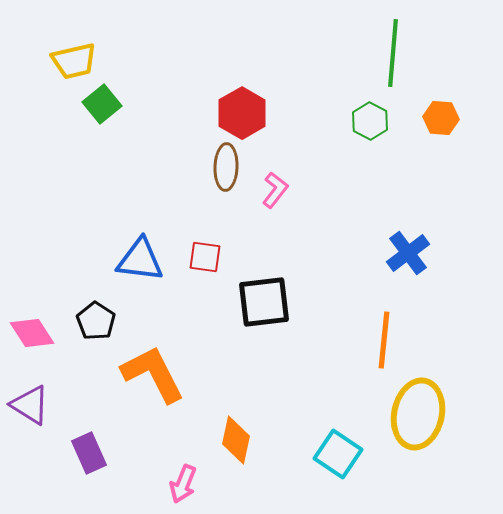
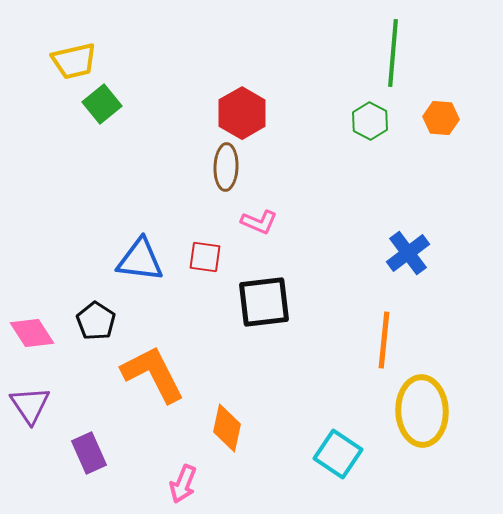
pink L-shape: moved 16 px left, 32 px down; rotated 75 degrees clockwise
purple triangle: rotated 24 degrees clockwise
yellow ellipse: moved 4 px right, 3 px up; rotated 14 degrees counterclockwise
orange diamond: moved 9 px left, 12 px up
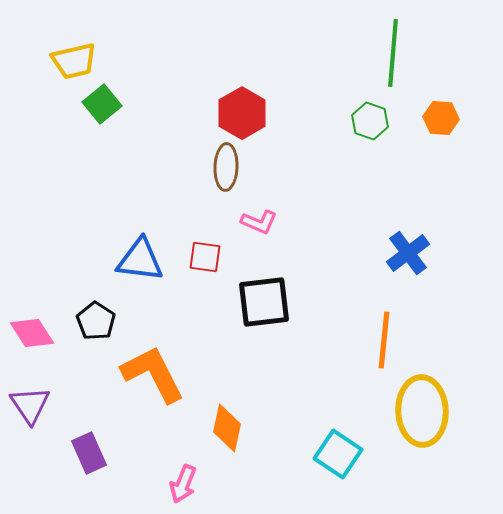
green hexagon: rotated 9 degrees counterclockwise
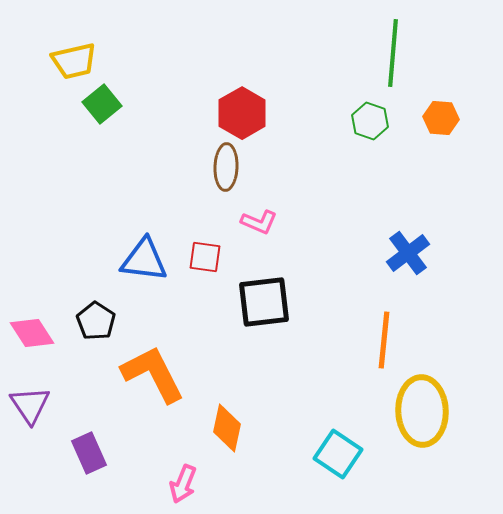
blue triangle: moved 4 px right
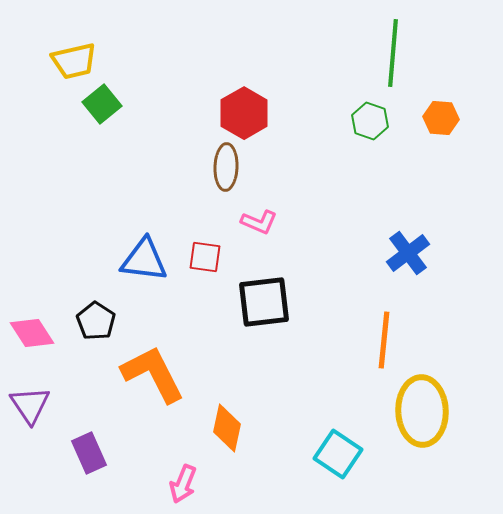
red hexagon: moved 2 px right
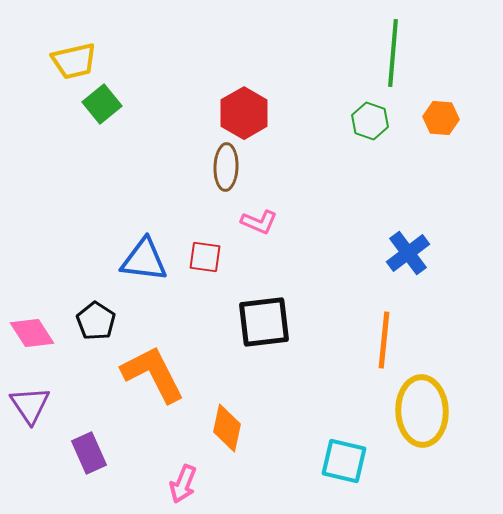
black square: moved 20 px down
cyan square: moved 6 px right, 7 px down; rotated 21 degrees counterclockwise
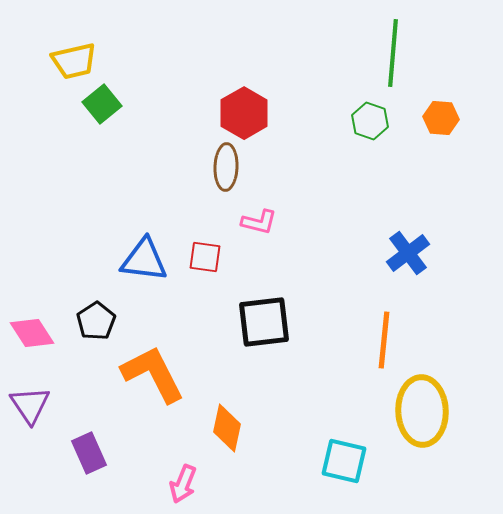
pink L-shape: rotated 9 degrees counterclockwise
black pentagon: rotated 6 degrees clockwise
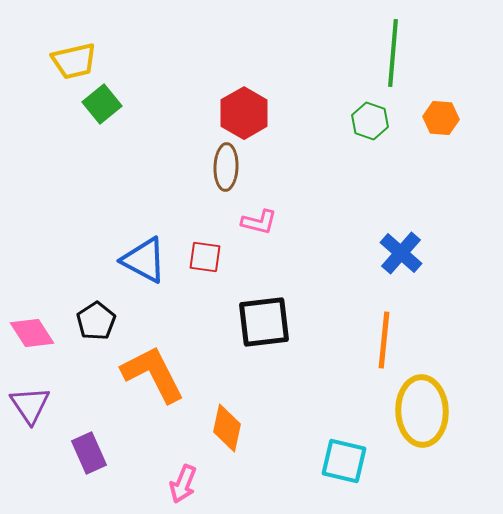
blue cross: moved 7 px left; rotated 12 degrees counterclockwise
blue triangle: rotated 21 degrees clockwise
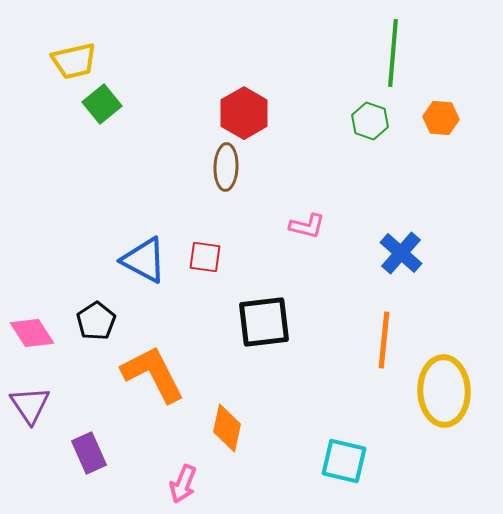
pink L-shape: moved 48 px right, 4 px down
yellow ellipse: moved 22 px right, 20 px up
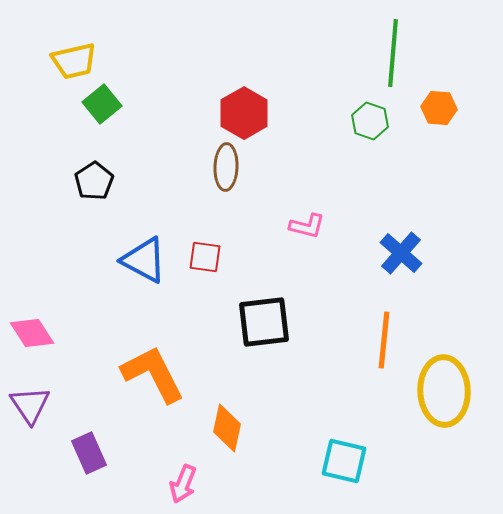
orange hexagon: moved 2 px left, 10 px up
black pentagon: moved 2 px left, 140 px up
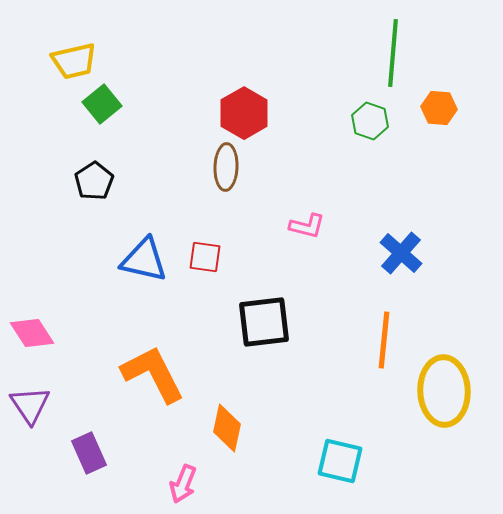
blue triangle: rotated 15 degrees counterclockwise
cyan square: moved 4 px left
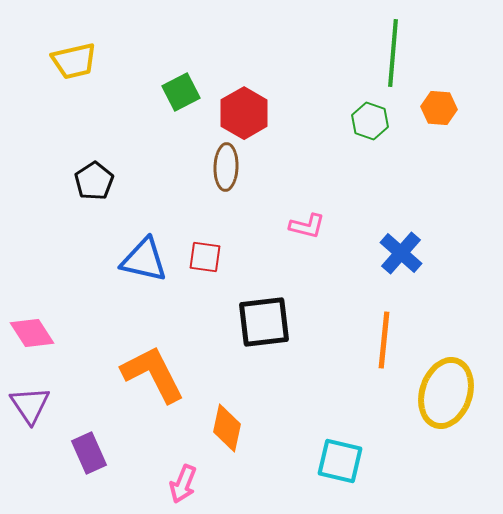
green square: moved 79 px right, 12 px up; rotated 12 degrees clockwise
yellow ellipse: moved 2 px right, 2 px down; rotated 20 degrees clockwise
